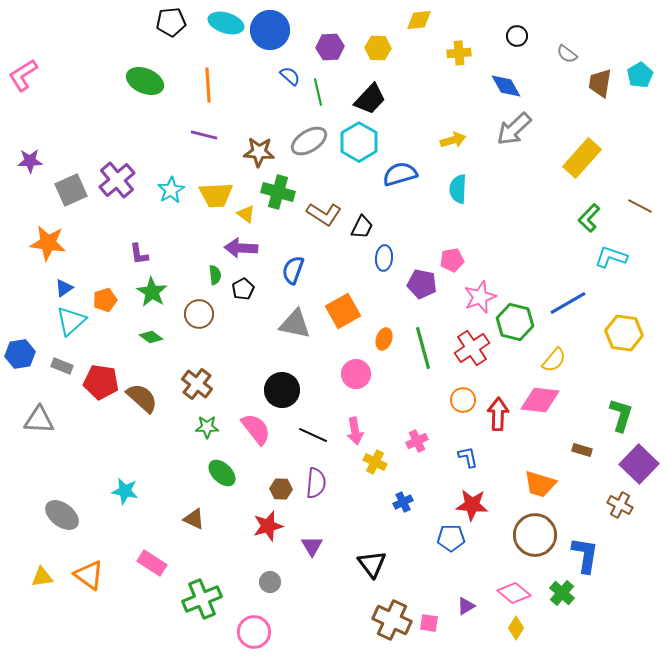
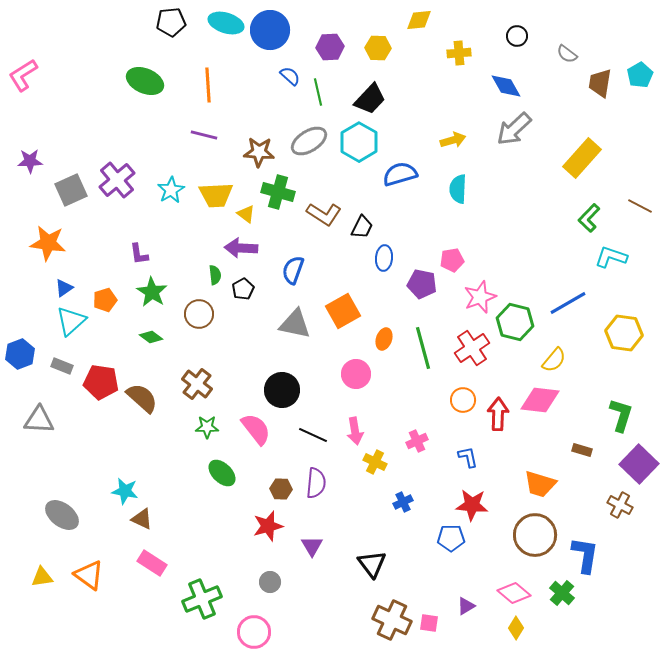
blue hexagon at (20, 354): rotated 12 degrees counterclockwise
brown triangle at (194, 519): moved 52 px left
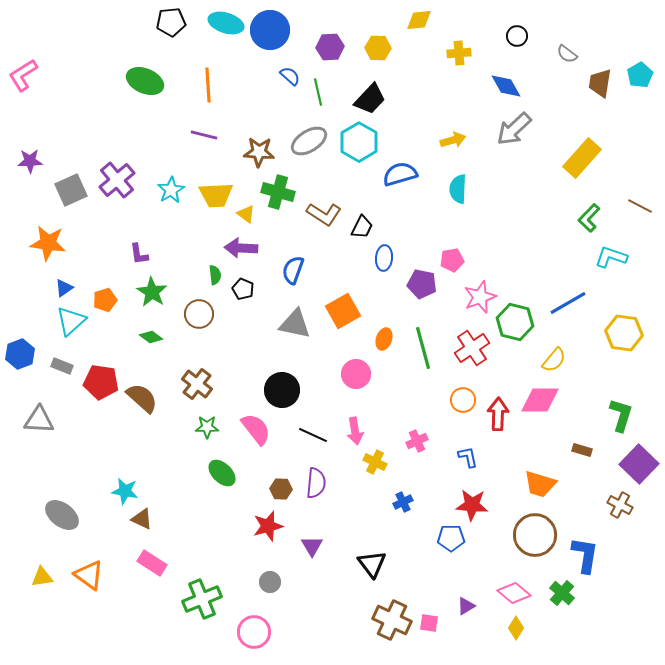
black pentagon at (243, 289): rotated 20 degrees counterclockwise
pink diamond at (540, 400): rotated 6 degrees counterclockwise
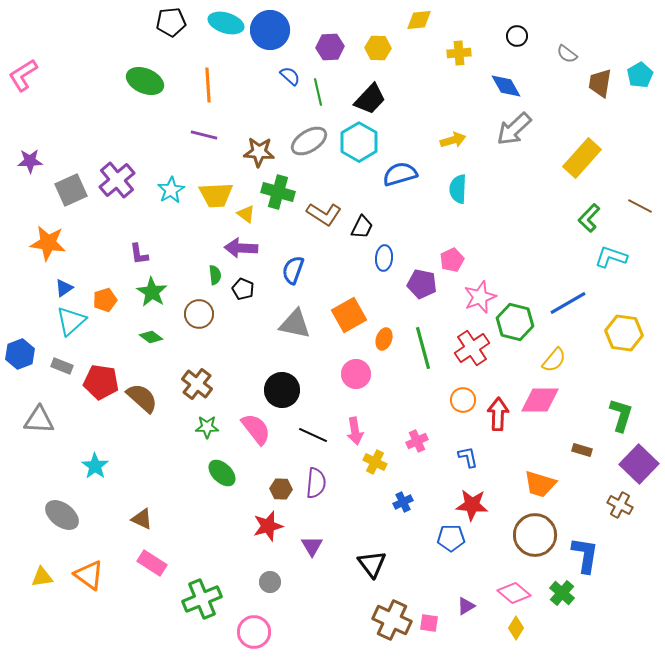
pink pentagon at (452, 260): rotated 15 degrees counterclockwise
orange square at (343, 311): moved 6 px right, 4 px down
cyan star at (125, 491): moved 30 px left, 25 px up; rotated 24 degrees clockwise
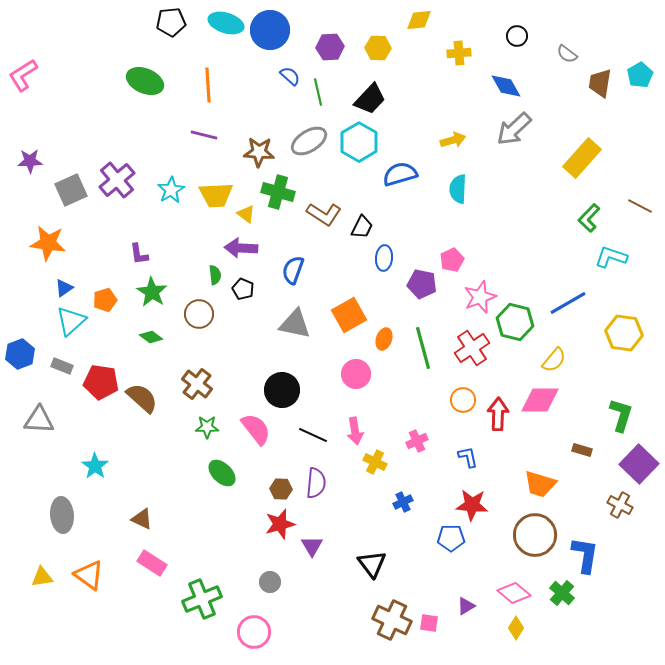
gray ellipse at (62, 515): rotated 48 degrees clockwise
red star at (268, 526): moved 12 px right, 2 px up
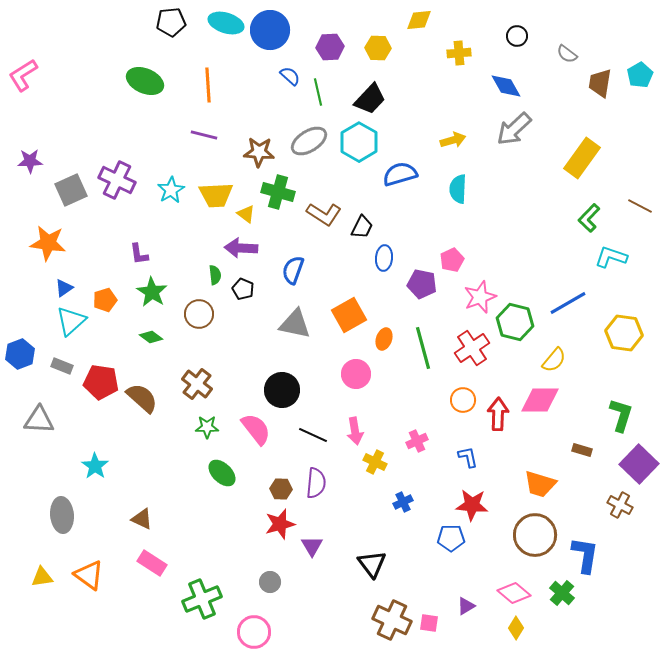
yellow rectangle at (582, 158): rotated 6 degrees counterclockwise
purple cross at (117, 180): rotated 24 degrees counterclockwise
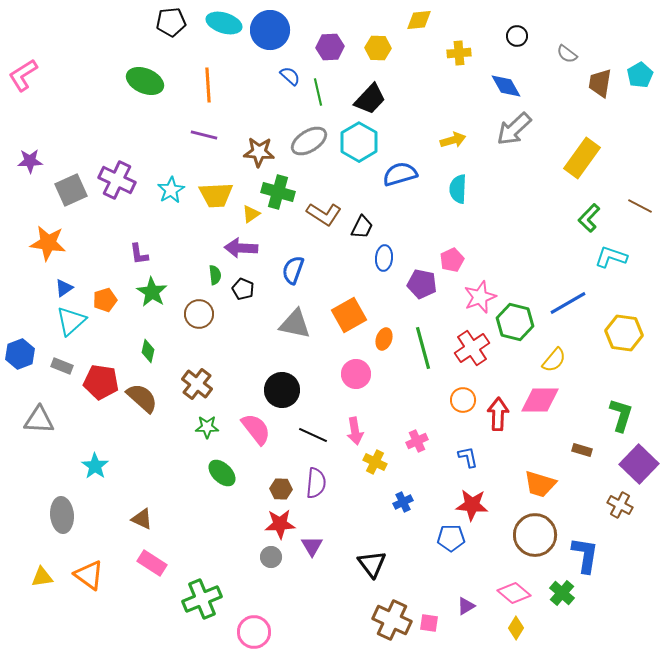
cyan ellipse at (226, 23): moved 2 px left
yellow triangle at (246, 214): moved 5 px right; rotated 48 degrees clockwise
green diamond at (151, 337): moved 3 px left, 14 px down; rotated 65 degrees clockwise
red star at (280, 524): rotated 12 degrees clockwise
gray circle at (270, 582): moved 1 px right, 25 px up
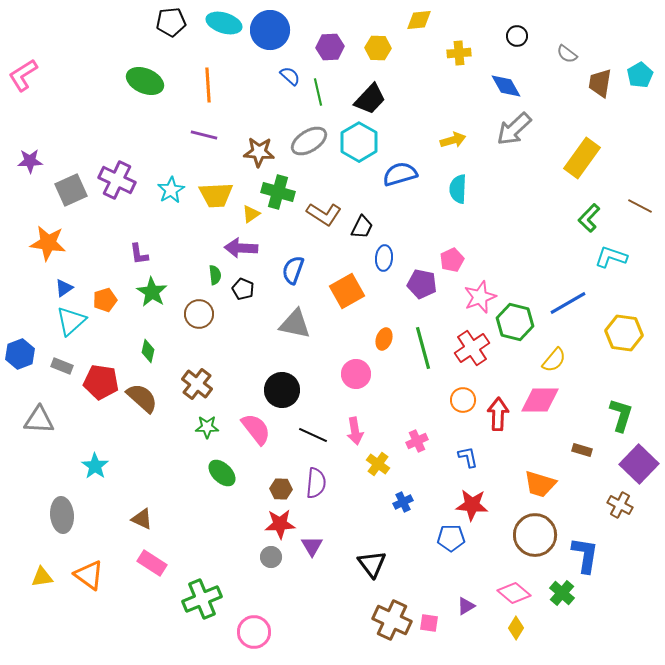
orange square at (349, 315): moved 2 px left, 24 px up
yellow cross at (375, 462): moved 3 px right, 2 px down; rotated 10 degrees clockwise
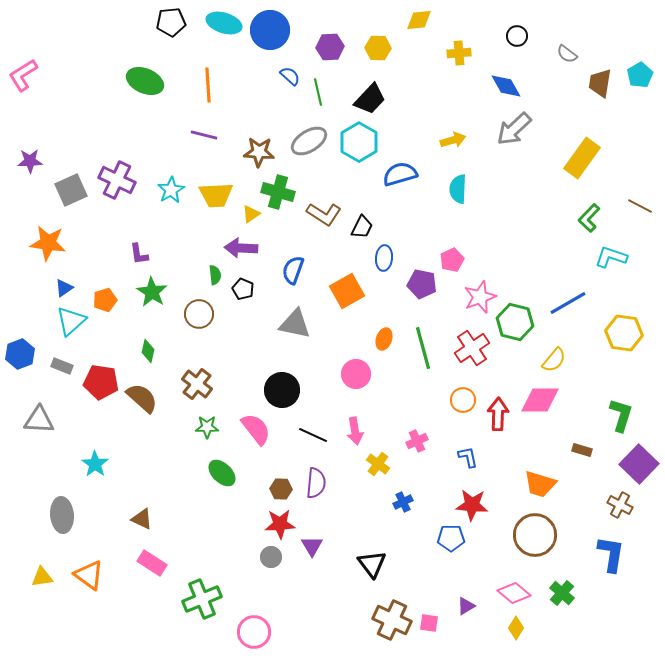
cyan star at (95, 466): moved 2 px up
blue L-shape at (585, 555): moved 26 px right, 1 px up
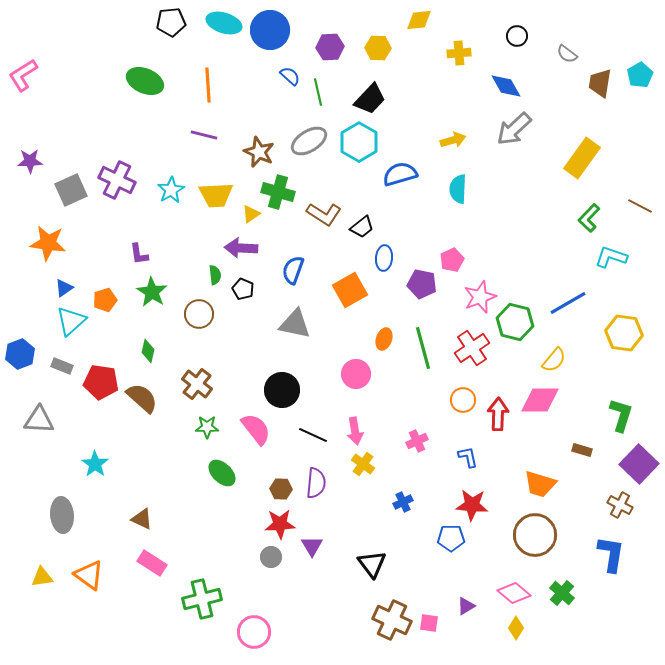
brown star at (259, 152): rotated 20 degrees clockwise
black trapezoid at (362, 227): rotated 25 degrees clockwise
orange square at (347, 291): moved 3 px right, 1 px up
yellow cross at (378, 464): moved 15 px left
green cross at (202, 599): rotated 9 degrees clockwise
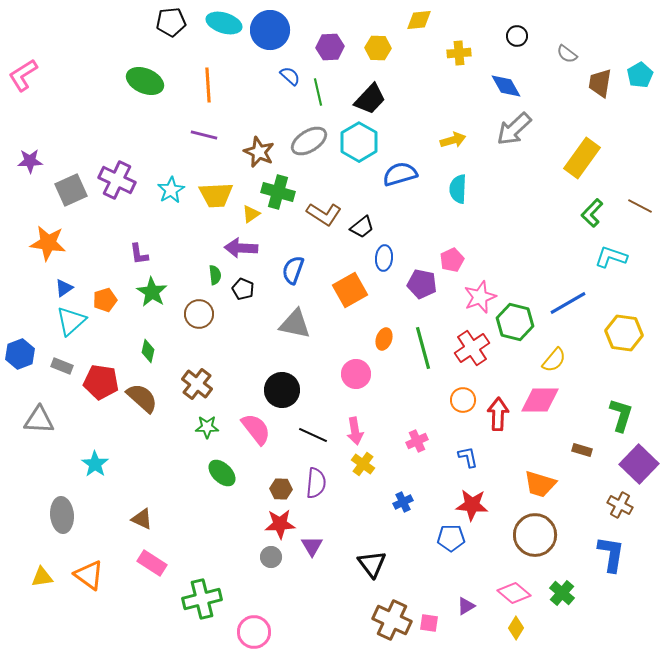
green L-shape at (589, 218): moved 3 px right, 5 px up
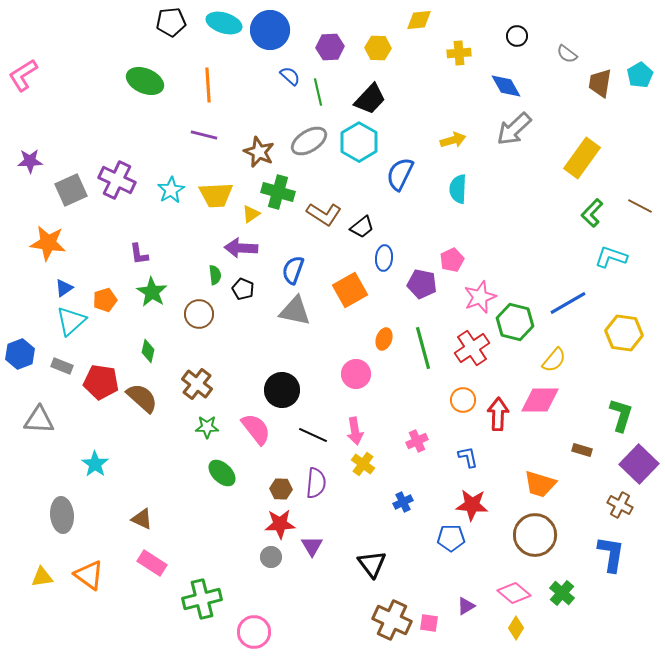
blue semicircle at (400, 174): rotated 48 degrees counterclockwise
gray triangle at (295, 324): moved 13 px up
